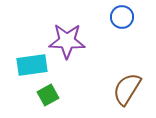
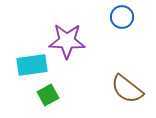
brown semicircle: rotated 84 degrees counterclockwise
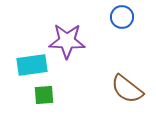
green square: moved 4 px left; rotated 25 degrees clockwise
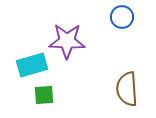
cyan rectangle: rotated 8 degrees counterclockwise
brown semicircle: rotated 48 degrees clockwise
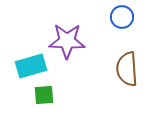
cyan rectangle: moved 1 px left, 1 px down
brown semicircle: moved 20 px up
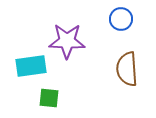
blue circle: moved 1 px left, 2 px down
cyan rectangle: rotated 8 degrees clockwise
green square: moved 5 px right, 3 px down; rotated 10 degrees clockwise
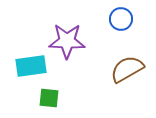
brown semicircle: rotated 64 degrees clockwise
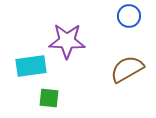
blue circle: moved 8 px right, 3 px up
